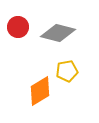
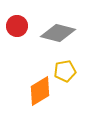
red circle: moved 1 px left, 1 px up
yellow pentagon: moved 2 px left
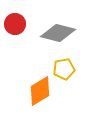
red circle: moved 2 px left, 2 px up
yellow pentagon: moved 1 px left, 2 px up
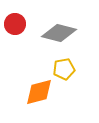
gray diamond: moved 1 px right
orange diamond: moved 1 px left, 1 px down; rotated 16 degrees clockwise
